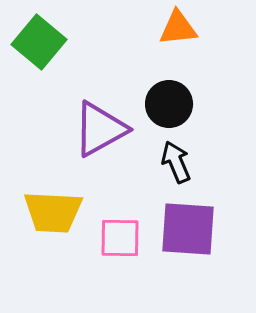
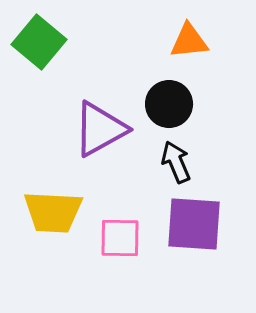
orange triangle: moved 11 px right, 13 px down
purple square: moved 6 px right, 5 px up
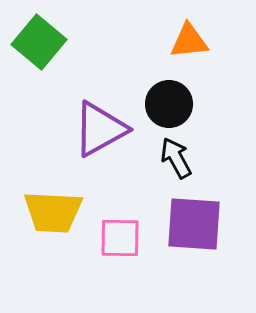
black arrow: moved 4 px up; rotated 6 degrees counterclockwise
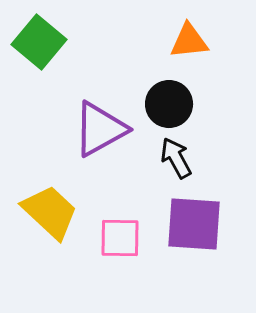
yellow trapezoid: moved 3 px left; rotated 140 degrees counterclockwise
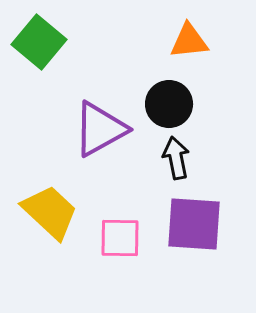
black arrow: rotated 18 degrees clockwise
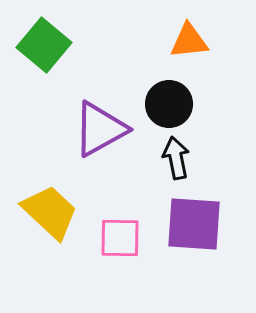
green square: moved 5 px right, 3 px down
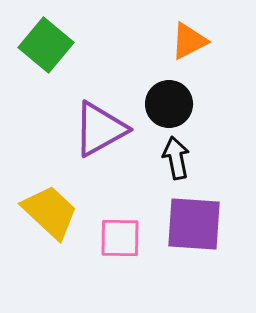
orange triangle: rotated 21 degrees counterclockwise
green square: moved 2 px right
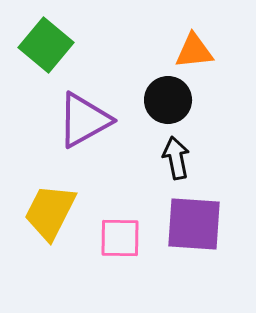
orange triangle: moved 5 px right, 10 px down; rotated 21 degrees clockwise
black circle: moved 1 px left, 4 px up
purple triangle: moved 16 px left, 9 px up
yellow trapezoid: rotated 106 degrees counterclockwise
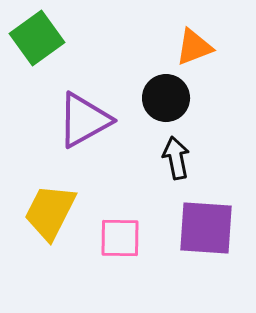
green square: moved 9 px left, 7 px up; rotated 14 degrees clockwise
orange triangle: moved 4 px up; rotated 15 degrees counterclockwise
black circle: moved 2 px left, 2 px up
purple square: moved 12 px right, 4 px down
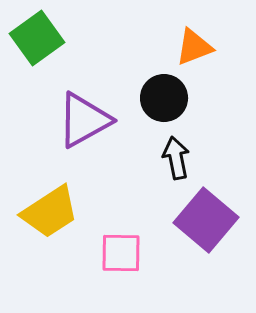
black circle: moved 2 px left
yellow trapezoid: rotated 150 degrees counterclockwise
purple square: moved 8 px up; rotated 36 degrees clockwise
pink square: moved 1 px right, 15 px down
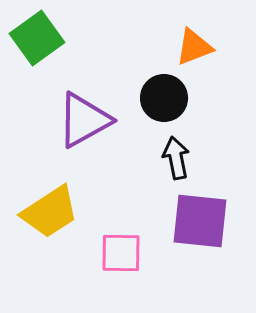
purple square: moved 6 px left, 1 px down; rotated 34 degrees counterclockwise
